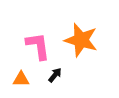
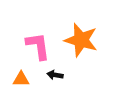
black arrow: rotated 119 degrees counterclockwise
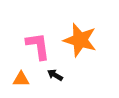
orange star: moved 1 px left
black arrow: rotated 21 degrees clockwise
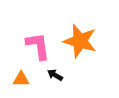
orange star: moved 1 px down
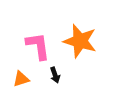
black arrow: rotated 140 degrees counterclockwise
orange triangle: rotated 18 degrees counterclockwise
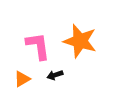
black arrow: rotated 91 degrees clockwise
orange triangle: moved 1 px right; rotated 12 degrees counterclockwise
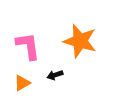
pink L-shape: moved 10 px left
orange triangle: moved 4 px down
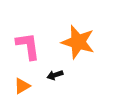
orange star: moved 2 px left, 1 px down
orange triangle: moved 3 px down
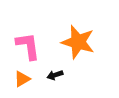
orange triangle: moved 7 px up
